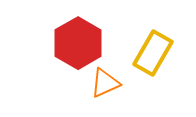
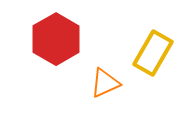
red hexagon: moved 22 px left, 4 px up
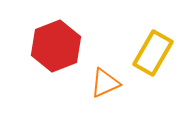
red hexagon: moved 7 px down; rotated 9 degrees clockwise
